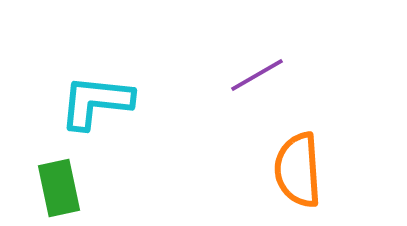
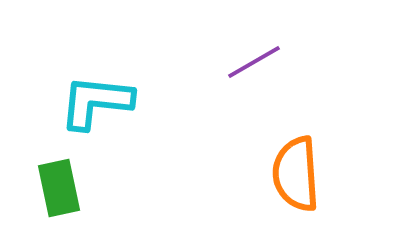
purple line: moved 3 px left, 13 px up
orange semicircle: moved 2 px left, 4 px down
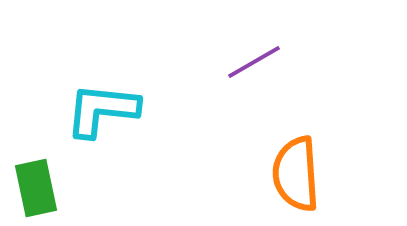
cyan L-shape: moved 6 px right, 8 px down
green rectangle: moved 23 px left
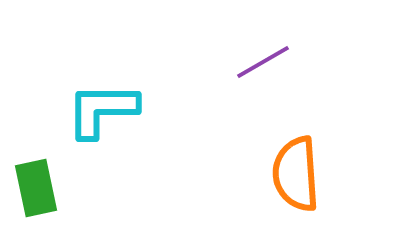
purple line: moved 9 px right
cyan L-shape: rotated 6 degrees counterclockwise
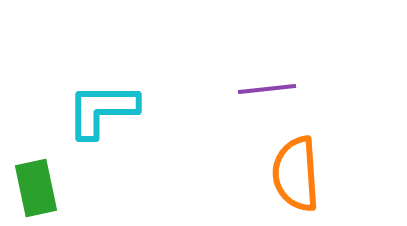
purple line: moved 4 px right, 27 px down; rotated 24 degrees clockwise
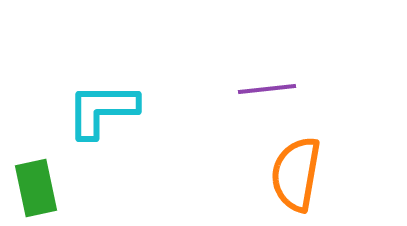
orange semicircle: rotated 14 degrees clockwise
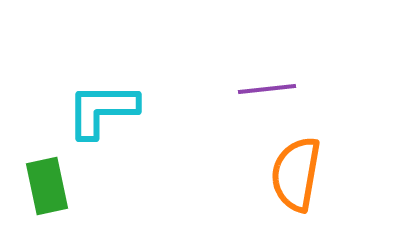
green rectangle: moved 11 px right, 2 px up
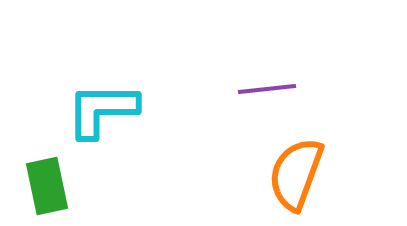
orange semicircle: rotated 10 degrees clockwise
